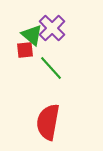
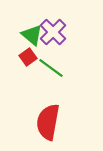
purple cross: moved 1 px right, 4 px down
red square: moved 3 px right, 7 px down; rotated 30 degrees counterclockwise
green line: rotated 12 degrees counterclockwise
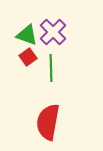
green triangle: moved 5 px left; rotated 20 degrees counterclockwise
green line: rotated 52 degrees clockwise
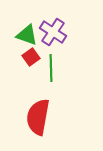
purple cross: rotated 12 degrees counterclockwise
red square: moved 3 px right
red semicircle: moved 10 px left, 5 px up
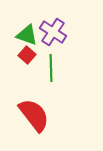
red square: moved 4 px left, 2 px up; rotated 12 degrees counterclockwise
red semicircle: moved 4 px left, 2 px up; rotated 132 degrees clockwise
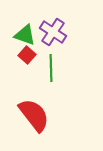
green triangle: moved 2 px left
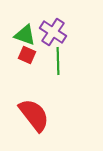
red square: rotated 18 degrees counterclockwise
green line: moved 7 px right, 7 px up
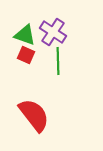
red square: moved 1 px left
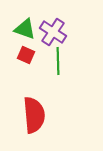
green triangle: moved 6 px up
red semicircle: rotated 33 degrees clockwise
